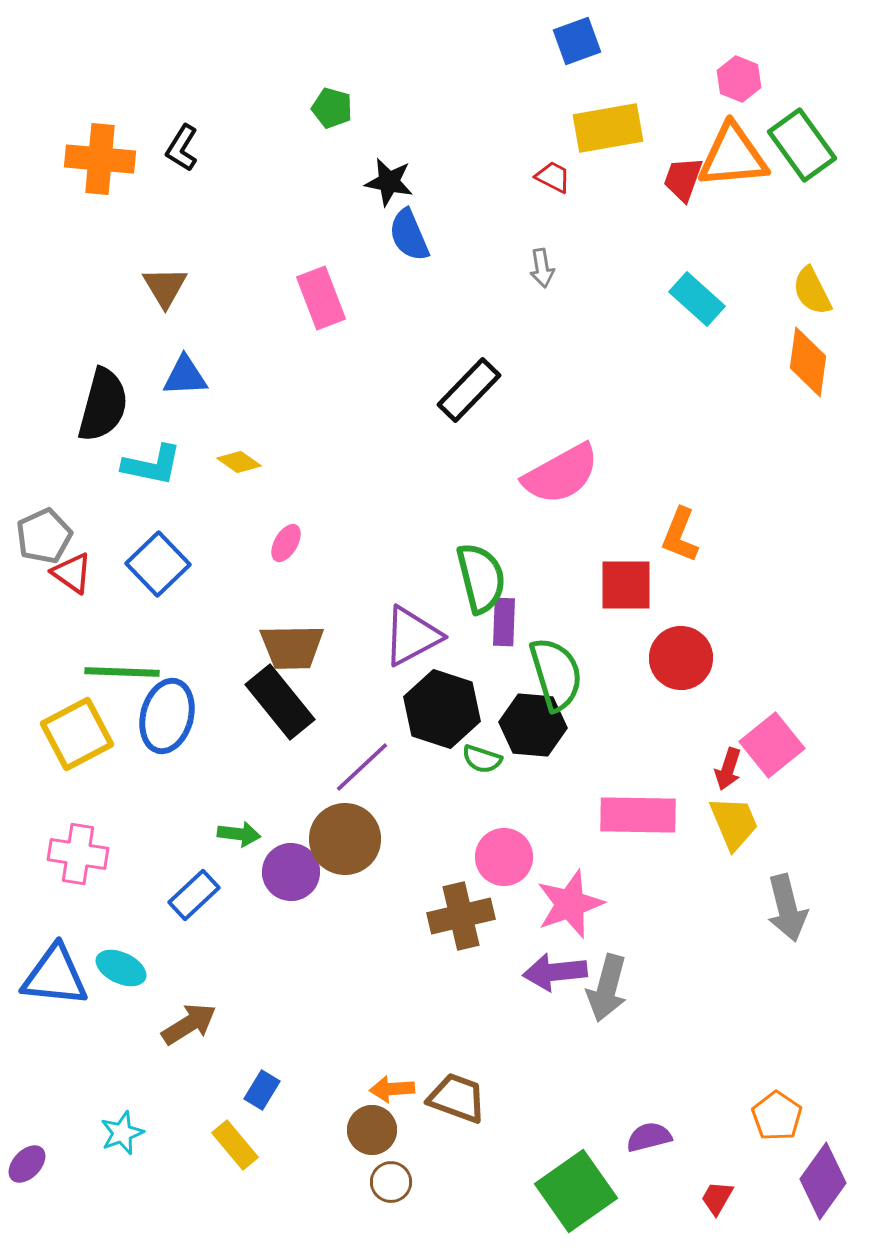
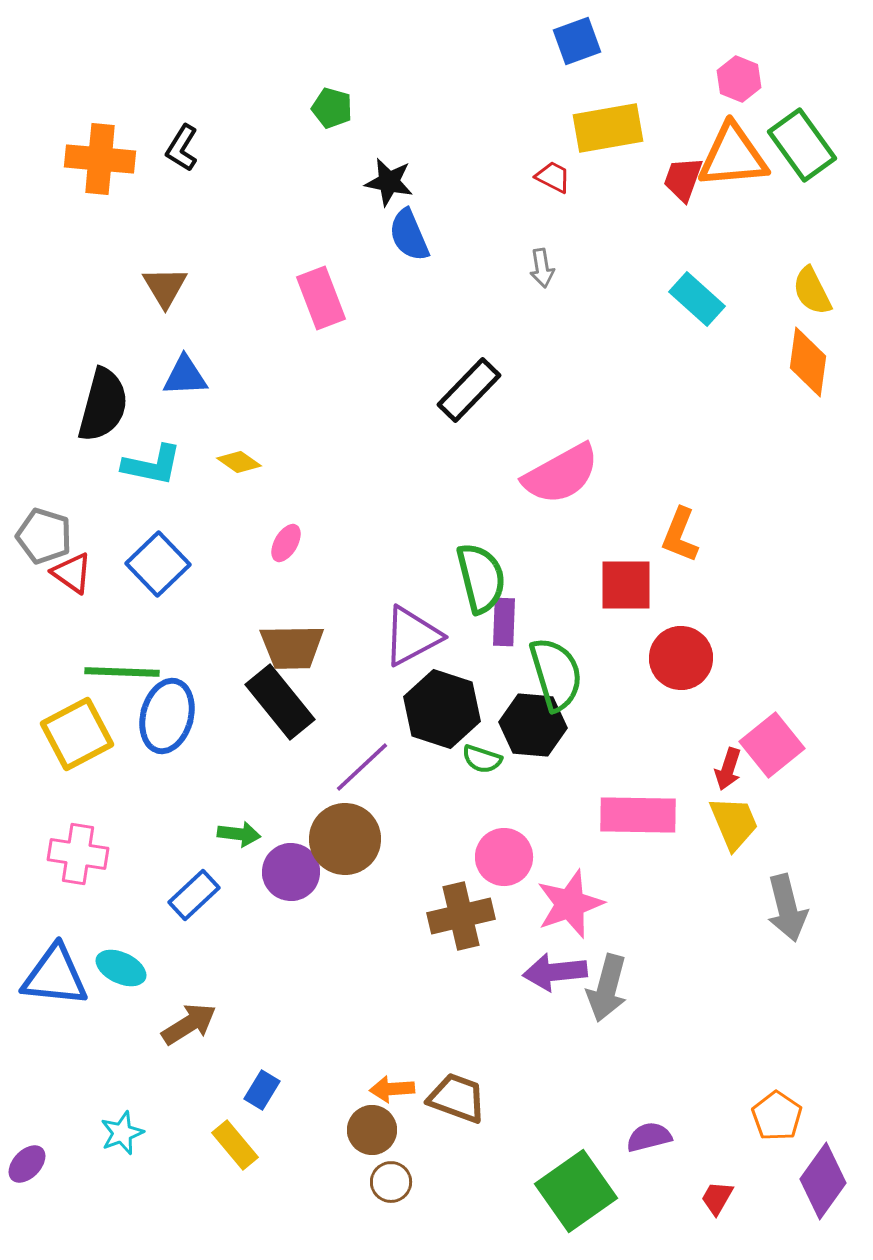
gray pentagon at (44, 536): rotated 30 degrees counterclockwise
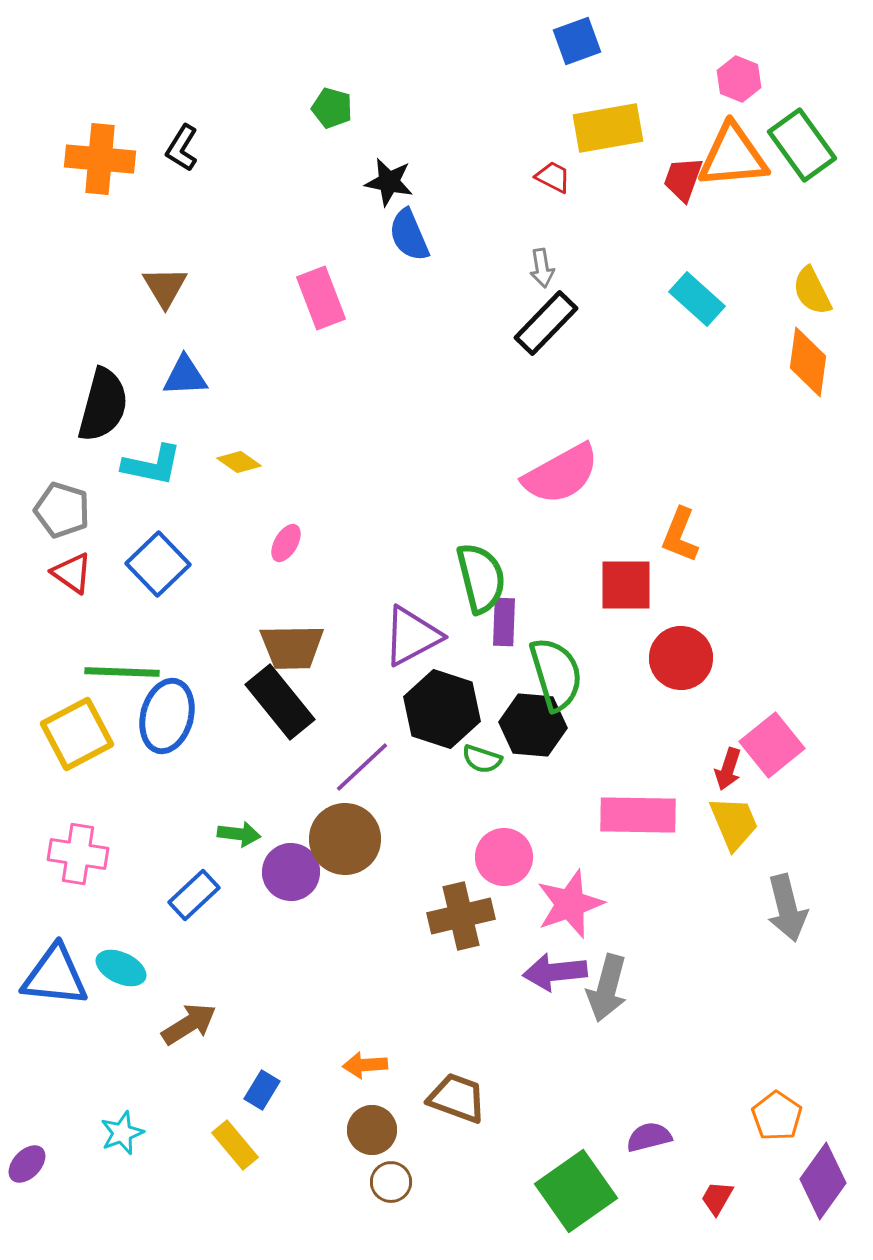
black rectangle at (469, 390): moved 77 px right, 67 px up
gray pentagon at (44, 536): moved 18 px right, 26 px up
orange arrow at (392, 1089): moved 27 px left, 24 px up
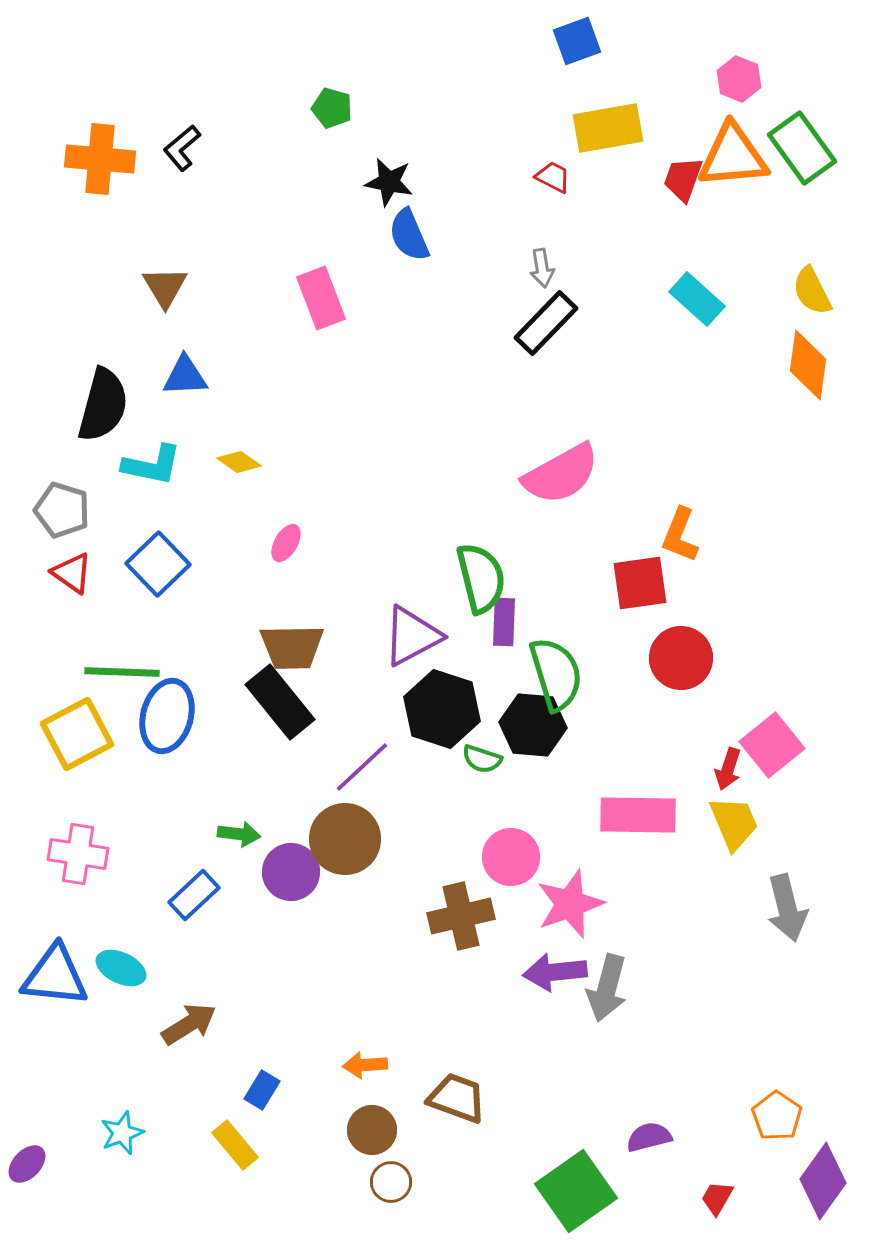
green rectangle at (802, 145): moved 3 px down
black L-shape at (182, 148): rotated 18 degrees clockwise
orange diamond at (808, 362): moved 3 px down
red square at (626, 585): moved 14 px right, 2 px up; rotated 8 degrees counterclockwise
pink circle at (504, 857): moved 7 px right
